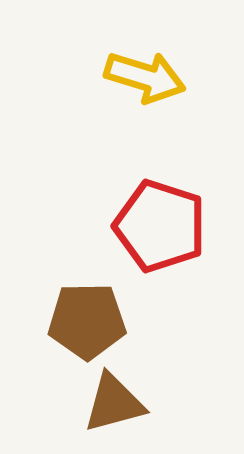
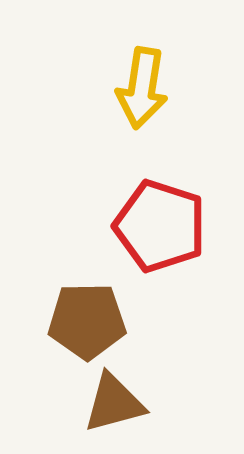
yellow arrow: moved 3 px left, 11 px down; rotated 82 degrees clockwise
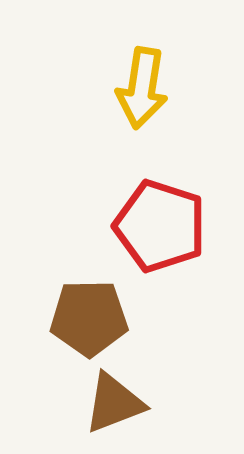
brown pentagon: moved 2 px right, 3 px up
brown triangle: rotated 6 degrees counterclockwise
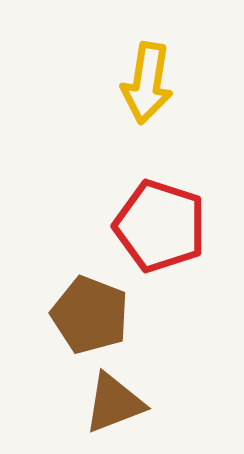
yellow arrow: moved 5 px right, 5 px up
brown pentagon: moved 1 px right, 3 px up; rotated 22 degrees clockwise
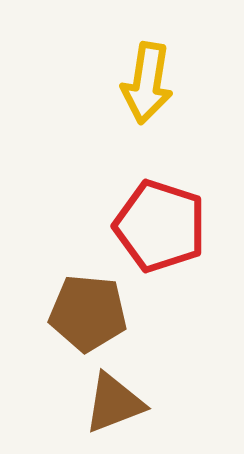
brown pentagon: moved 2 px left, 2 px up; rotated 16 degrees counterclockwise
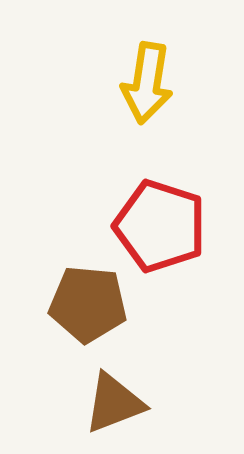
brown pentagon: moved 9 px up
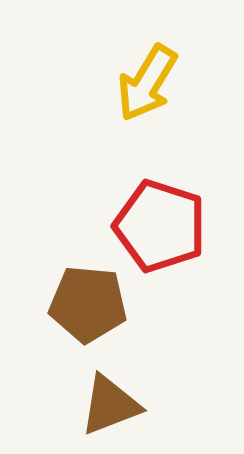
yellow arrow: rotated 22 degrees clockwise
brown triangle: moved 4 px left, 2 px down
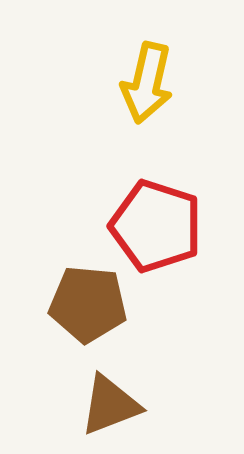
yellow arrow: rotated 18 degrees counterclockwise
red pentagon: moved 4 px left
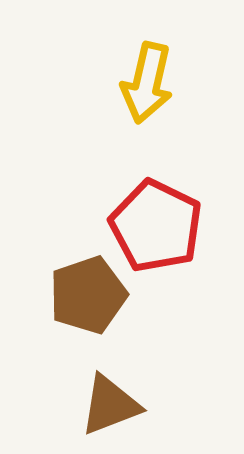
red pentagon: rotated 8 degrees clockwise
brown pentagon: moved 9 px up; rotated 24 degrees counterclockwise
